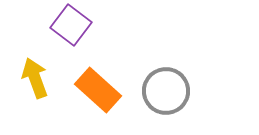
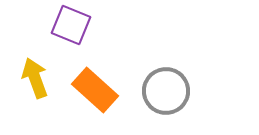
purple square: rotated 15 degrees counterclockwise
orange rectangle: moved 3 px left
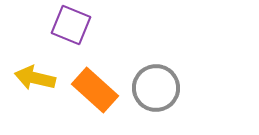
yellow arrow: rotated 57 degrees counterclockwise
gray circle: moved 10 px left, 3 px up
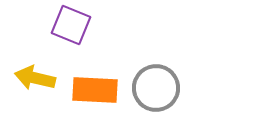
orange rectangle: rotated 39 degrees counterclockwise
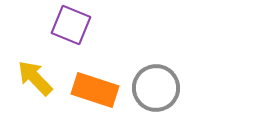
yellow arrow: rotated 33 degrees clockwise
orange rectangle: rotated 15 degrees clockwise
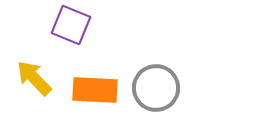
yellow arrow: moved 1 px left
orange rectangle: rotated 15 degrees counterclockwise
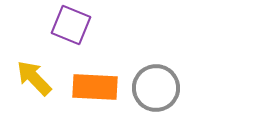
orange rectangle: moved 3 px up
